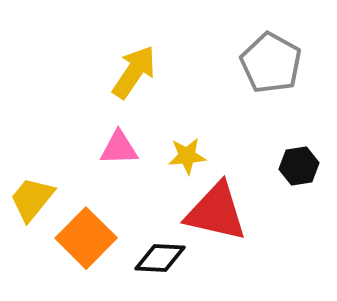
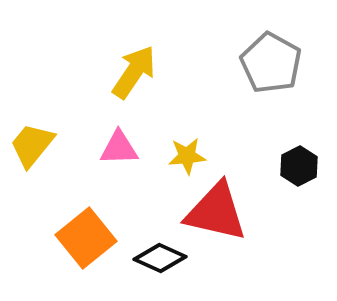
black hexagon: rotated 18 degrees counterclockwise
yellow trapezoid: moved 54 px up
orange square: rotated 6 degrees clockwise
black diamond: rotated 21 degrees clockwise
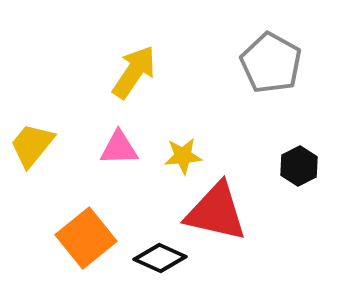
yellow star: moved 4 px left
